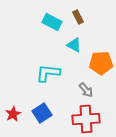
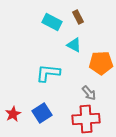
gray arrow: moved 3 px right, 3 px down
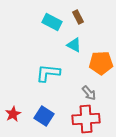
blue square: moved 2 px right, 3 px down; rotated 24 degrees counterclockwise
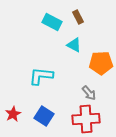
cyan L-shape: moved 7 px left, 3 px down
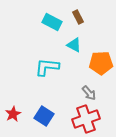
cyan L-shape: moved 6 px right, 9 px up
red cross: rotated 16 degrees counterclockwise
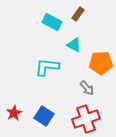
brown rectangle: moved 3 px up; rotated 64 degrees clockwise
gray arrow: moved 2 px left, 5 px up
red star: moved 1 px right, 1 px up
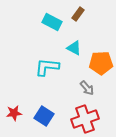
cyan triangle: moved 3 px down
red star: rotated 21 degrees clockwise
red cross: moved 1 px left
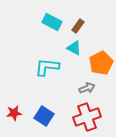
brown rectangle: moved 12 px down
orange pentagon: rotated 25 degrees counterclockwise
gray arrow: rotated 70 degrees counterclockwise
red cross: moved 2 px right, 2 px up
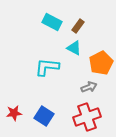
gray arrow: moved 2 px right, 1 px up
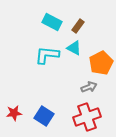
cyan L-shape: moved 12 px up
